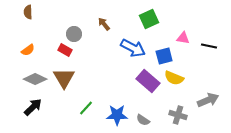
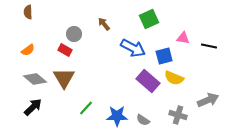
gray diamond: rotated 15 degrees clockwise
blue star: moved 1 px down
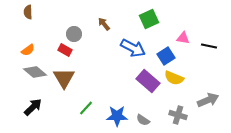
blue square: moved 2 px right; rotated 18 degrees counterclockwise
gray diamond: moved 7 px up
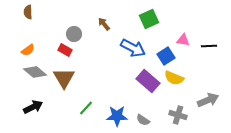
pink triangle: moved 2 px down
black line: rotated 14 degrees counterclockwise
black arrow: rotated 18 degrees clockwise
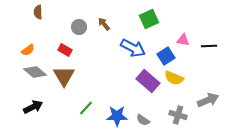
brown semicircle: moved 10 px right
gray circle: moved 5 px right, 7 px up
brown triangle: moved 2 px up
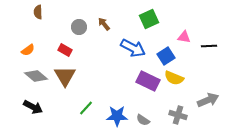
pink triangle: moved 1 px right, 3 px up
gray diamond: moved 1 px right, 4 px down
brown triangle: moved 1 px right
purple rectangle: rotated 15 degrees counterclockwise
black arrow: rotated 54 degrees clockwise
